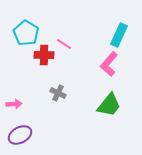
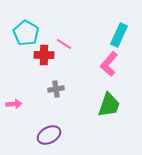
gray cross: moved 2 px left, 4 px up; rotated 35 degrees counterclockwise
green trapezoid: rotated 20 degrees counterclockwise
purple ellipse: moved 29 px right
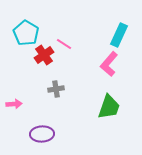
red cross: rotated 36 degrees counterclockwise
green trapezoid: moved 2 px down
purple ellipse: moved 7 px left, 1 px up; rotated 25 degrees clockwise
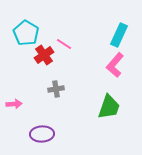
pink L-shape: moved 6 px right, 1 px down
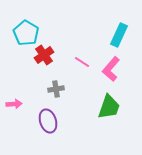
pink line: moved 18 px right, 18 px down
pink L-shape: moved 4 px left, 4 px down
purple ellipse: moved 6 px right, 13 px up; rotated 75 degrees clockwise
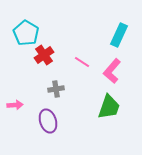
pink L-shape: moved 1 px right, 2 px down
pink arrow: moved 1 px right, 1 px down
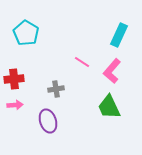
red cross: moved 30 px left, 24 px down; rotated 30 degrees clockwise
green trapezoid: rotated 136 degrees clockwise
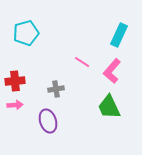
cyan pentagon: rotated 25 degrees clockwise
red cross: moved 1 px right, 2 px down
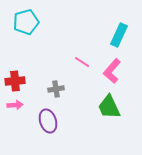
cyan pentagon: moved 11 px up
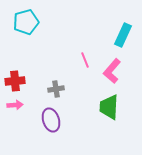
cyan rectangle: moved 4 px right
pink line: moved 3 px right, 2 px up; rotated 35 degrees clockwise
green trapezoid: rotated 28 degrees clockwise
purple ellipse: moved 3 px right, 1 px up
